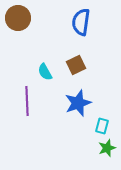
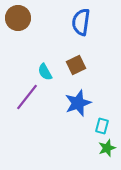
purple line: moved 4 px up; rotated 40 degrees clockwise
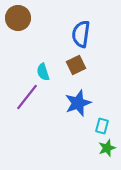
blue semicircle: moved 12 px down
cyan semicircle: moved 2 px left; rotated 12 degrees clockwise
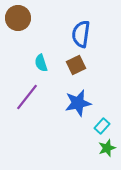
cyan semicircle: moved 2 px left, 9 px up
blue star: rotated 8 degrees clockwise
cyan rectangle: rotated 28 degrees clockwise
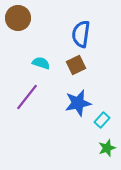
cyan semicircle: rotated 126 degrees clockwise
cyan rectangle: moved 6 px up
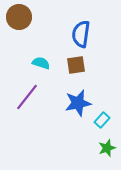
brown circle: moved 1 px right, 1 px up
brown square: rotated 18 degrees clockwise
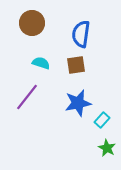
brown circle: moved 13 px right, 6 px down
green star: rotated 24 degrees counterclockwise
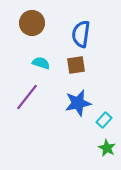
cyan rectangle: moved 2 px right
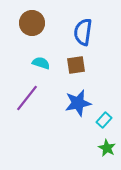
blue semicircle: moved 2 px right, 2 px up
purple line: moved 1 px down
